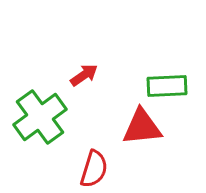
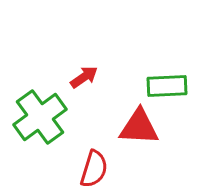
red arrow: moved 2 px down
red triangle: moved 3 px left; rotated 9 degrees clockwise
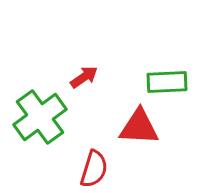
green rectangle: moved 4 px up
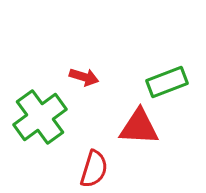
red arrow: rotated 52 degrees clockwise
green rectangle: rotated 18 degrees counterclockwise
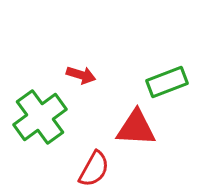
red arrow: moved 3 px left, 2 px up
red triangle: moved 3 px left, 1 px down
red semicircle: rotated 12 degrees clockwise
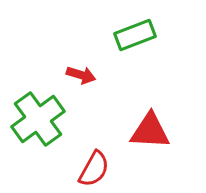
green rectangle: moved 32 px left, 47 px up
green cross: moved 2 px left, 2 px down
red triangle: moved 14 px right, 3 px down
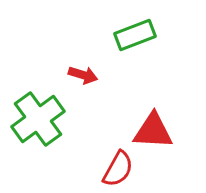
red arrow: moved 2 px right
red triangle: moved 3 px right
red semicircle: moved 24 px right
